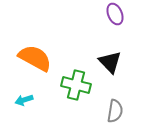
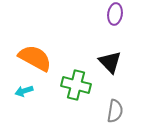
purple ellipse: rotated 30 degrees clockwise
cyan arrow: moved 9 px up
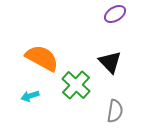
purple ellipse: rotated 50 degrees clockwise
orange semicircle: moved 7 px right
green cross: rotated 28 degrees clockwise
cyan arrow: moved 6 px right, 5 px down
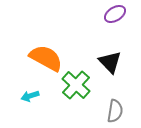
orange semicircle: moved 4 px right
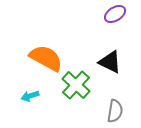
black triangle: rotated 20 degrees counterclockwise
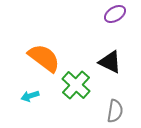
orange semicircle: moved 2 px left; rotated 8 degrees clockwise
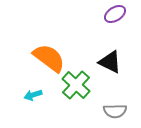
orange semicircle: moved 5 px right
cyan arrow: moved 3 px right, 1 px up
gray semicircle: rotated 80 degrees clockwise
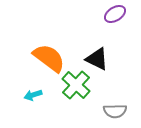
black triangle: moved 13 px left, 3 px up
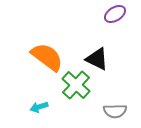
orange semicircle: moved 2 px left, 1 px up
cyan arrow: moved 6 px right, 12 px down
